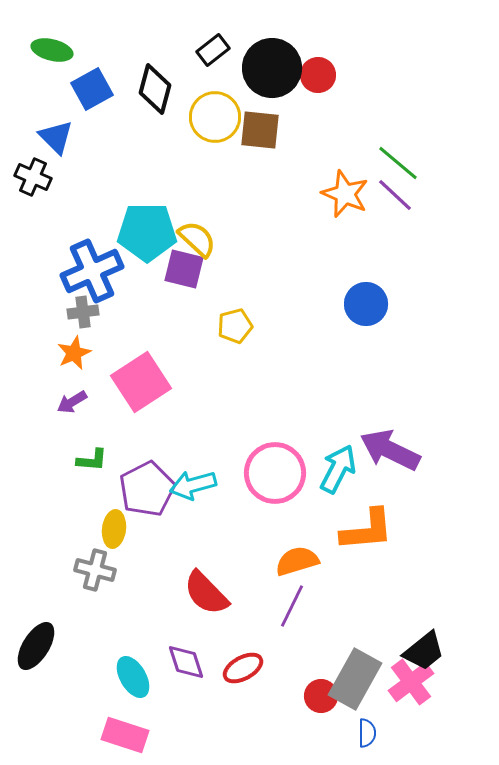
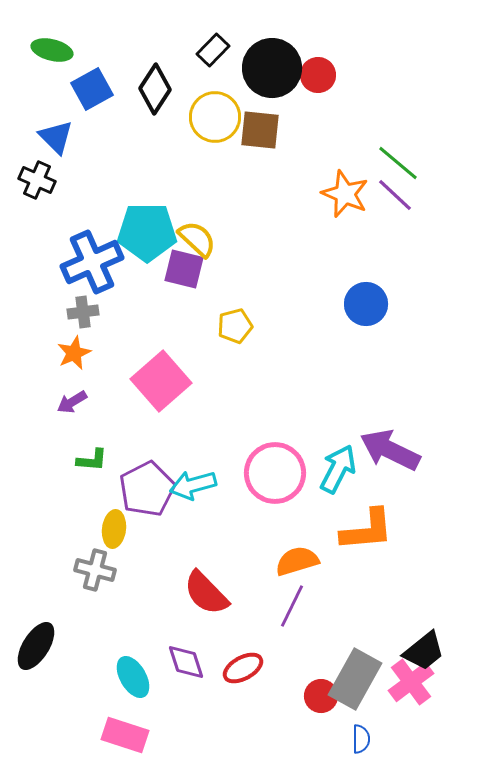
black rectangle at (213, 50): rotated 8 degrees counterclockwise
black diamond at (155, 89): rotated 18 degrees clockwise
black cross at (33, 177): moved 4 px right, 3 px down
blue cross at (92, 271): moved 9 px up
pink square at (141, 382): moved 20 px right, 1 px up; rotated 8 degrees counterclockwise
blue semicircle at (367, 733): moved 6 px left, 6 px down
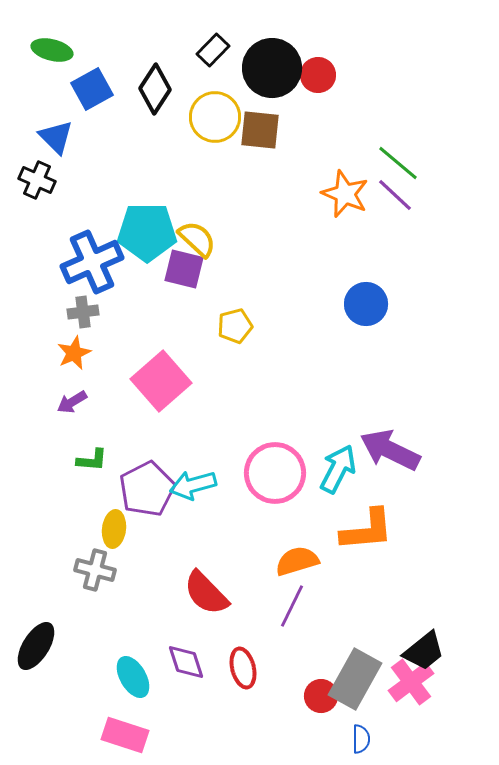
red ellipse at (243, 668): rotated 75 degrees counterclockwise
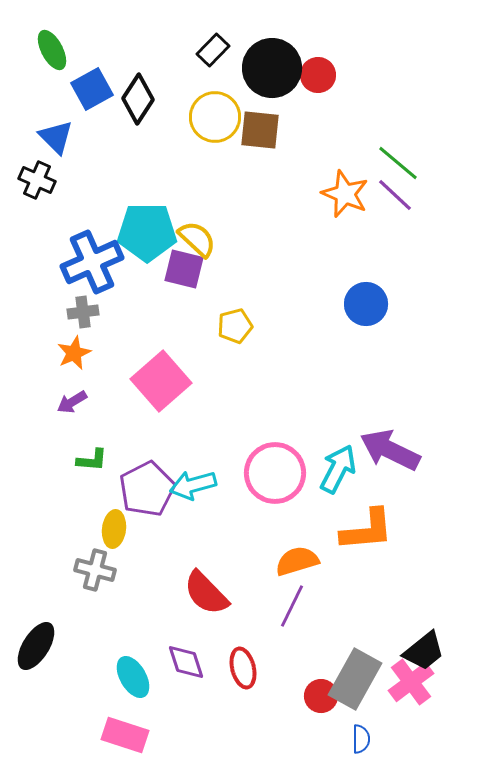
green ellipse at (52, 50): rotated 48 degrees clockwise
black diamond at (155, 89): moved 17 px left, 10 px down
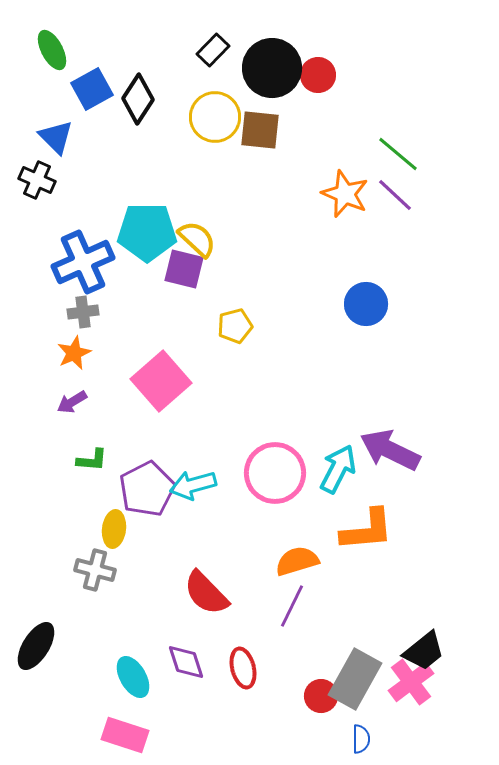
green line at (398, 163): moved 9 px up
blue cross at (92, 262): moved 9 px left
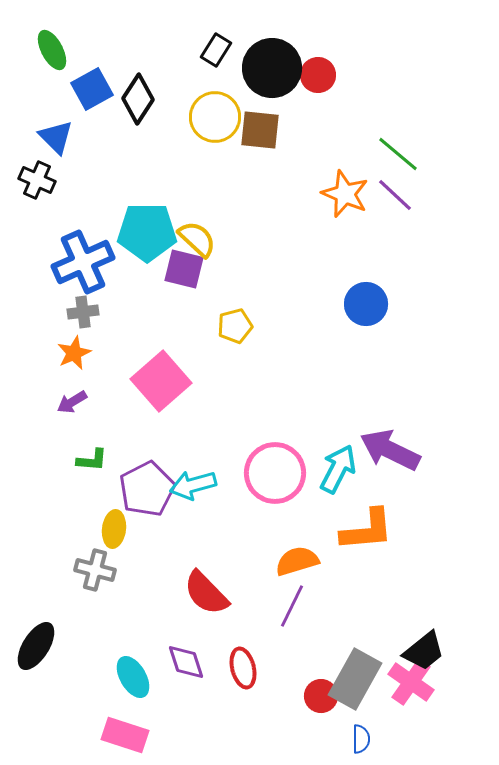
black rectangle at (213, 50): moved 3 px right; rotated 12 degrees counterclockwise
pink cross at (411, 682): rotated 18 degrees counterclockwise
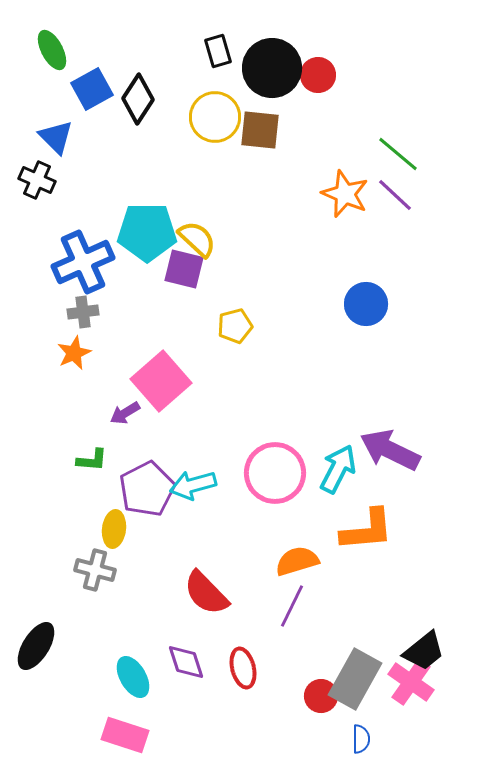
black rectangle at (216, 50): moved 2 px right, 1 px down; rotated 48 degrees counterclockwise
purple arrow at (72, 402): moved 53 px right, 11 px down
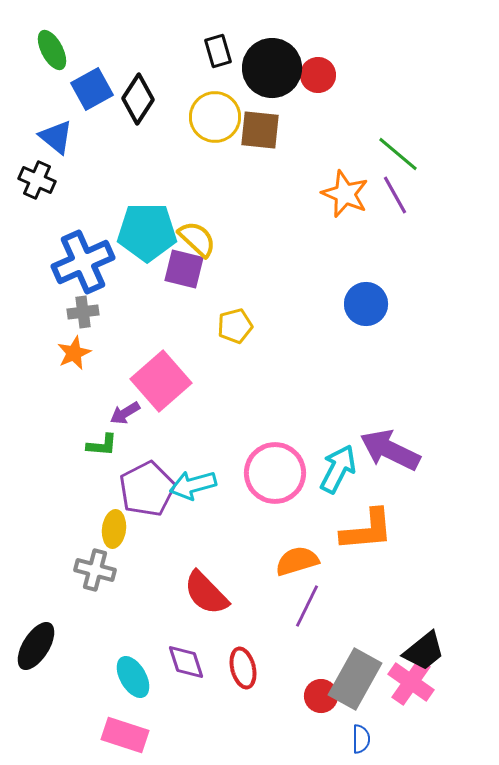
blue triangle at (56, 137): rotated 6 degrees counterclockwise
purple line at (395, 195): rotated 18 degrees clockwise
green L-shape at (92, 460): moved 10 px right, 15 px up
purple line at (292, 606): moved 15 px right
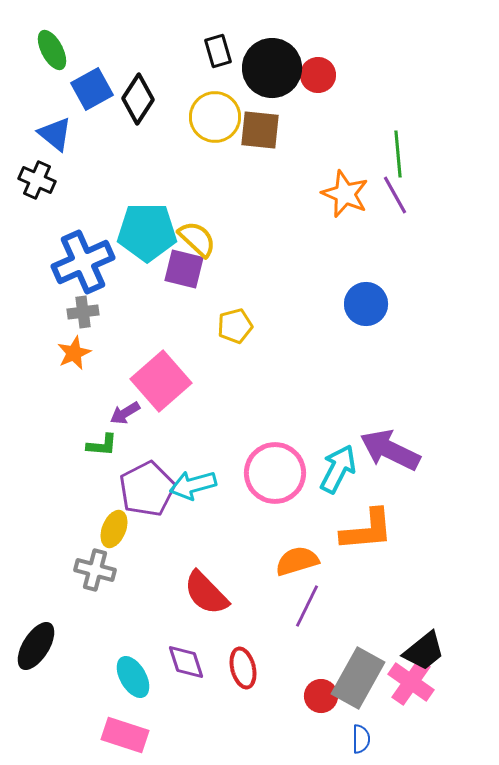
blue triangle at (56, 137): moved 1 px left, 3 px up
green line at (398, 154): rotated 45 degrees clockwise
yellow ellipse at (114, 529): rotated 15 degrees clockwise
gray rectangle at (355, 679): moved 3 px right, 1 px up
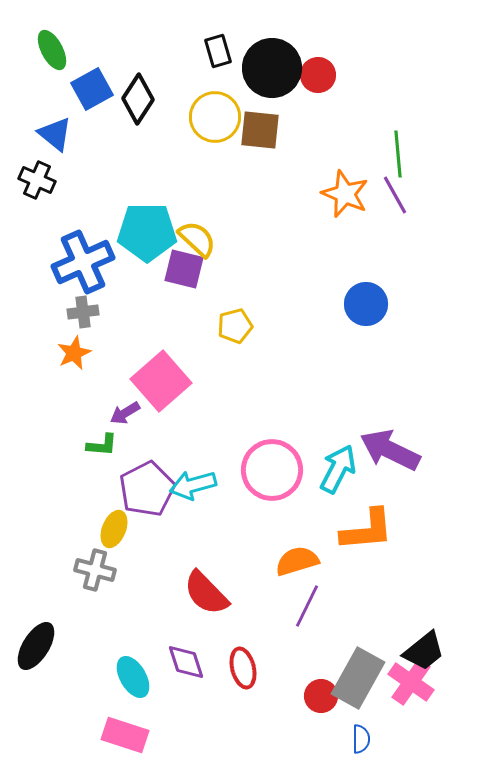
pink circle at (275, 473): moved 3 px left, 3 px up
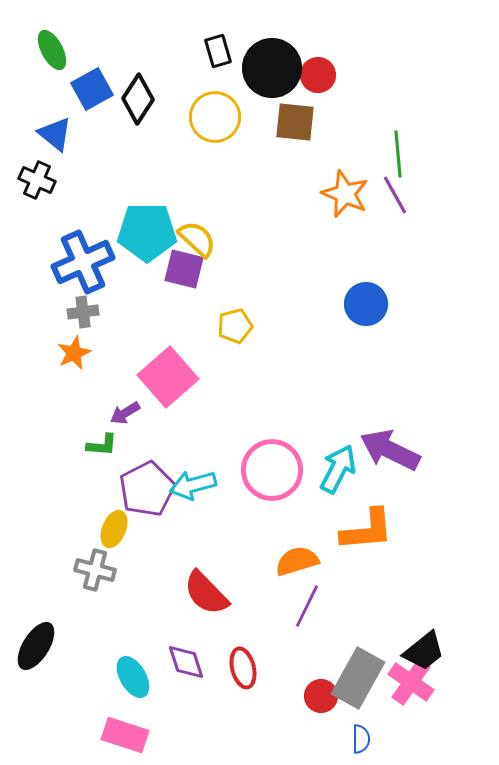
brown square at (260, 130): moved 35 px right, 8 px up
pink square at (161, 381): moved 7 px right, 4 px up
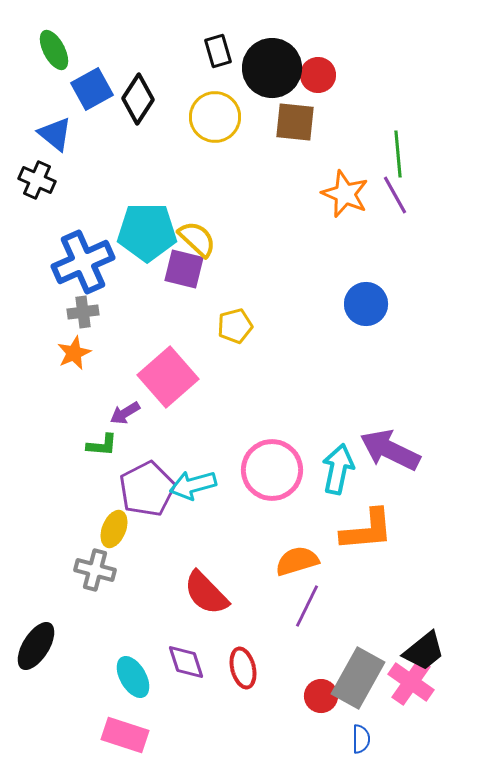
green ellipse at (52, 50): moved 2 px right
cyan arrow at (338, 469): rotated 15 degrees counterclockwise
